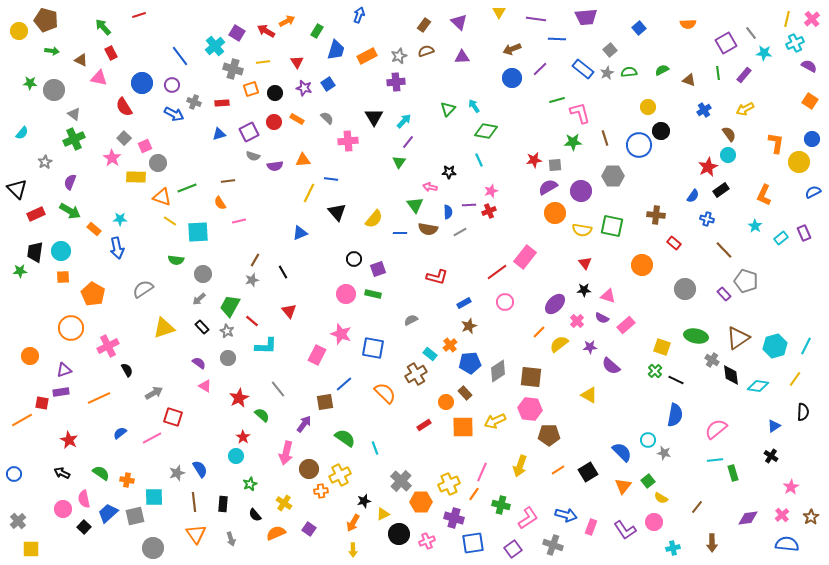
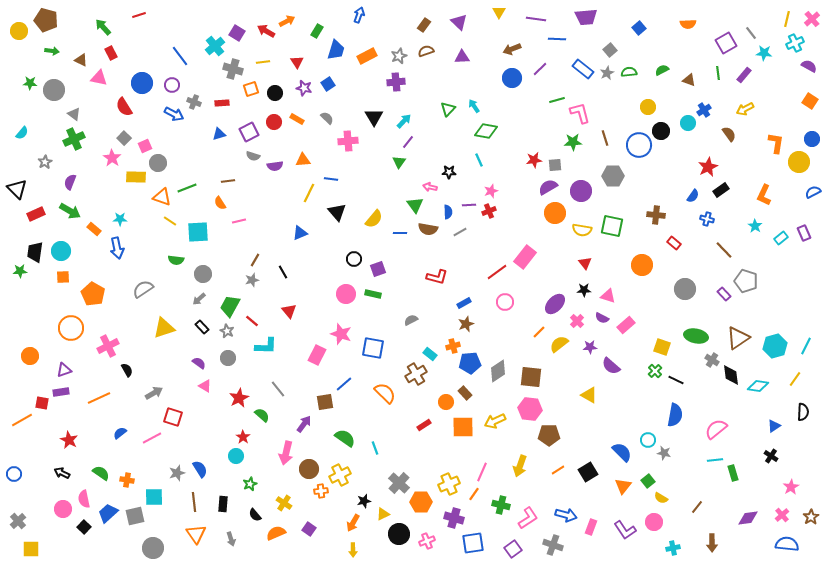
cyan circle at (728, 155): moved 40 px left, 32 px up
brown star at (469, 326): moved 3 px left, 2 px up
orange cross at (450, 345): moved 3 px right, 1 px down; rotated 24 degrees clockwise
gray cross at (401, 481): moved 2 px left, 2 px down
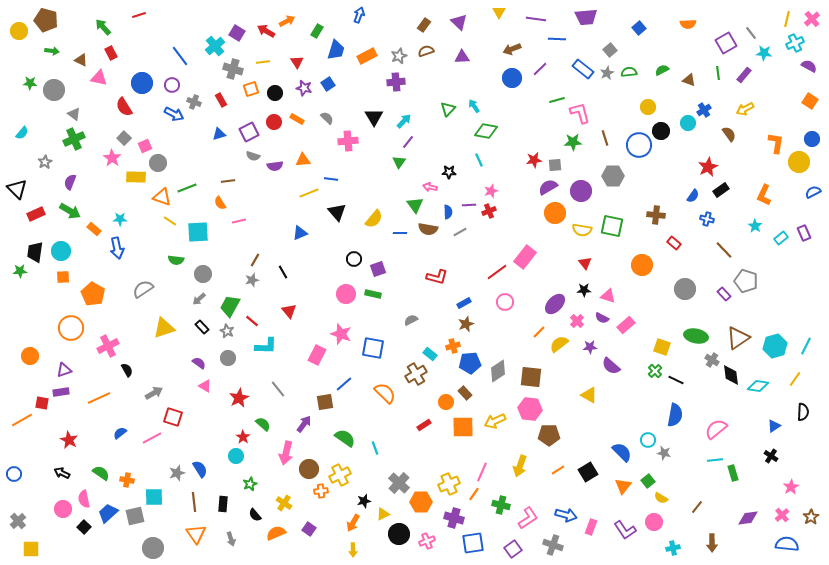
red rectangle at (222, 103): moved 1 px left, 3 px up; rotated 64 degrees clockwise
yellow line at (309, 193): rotated 42 degrees clockwise
green semicircle at (262, 415): moved 1 px right, 9 px down
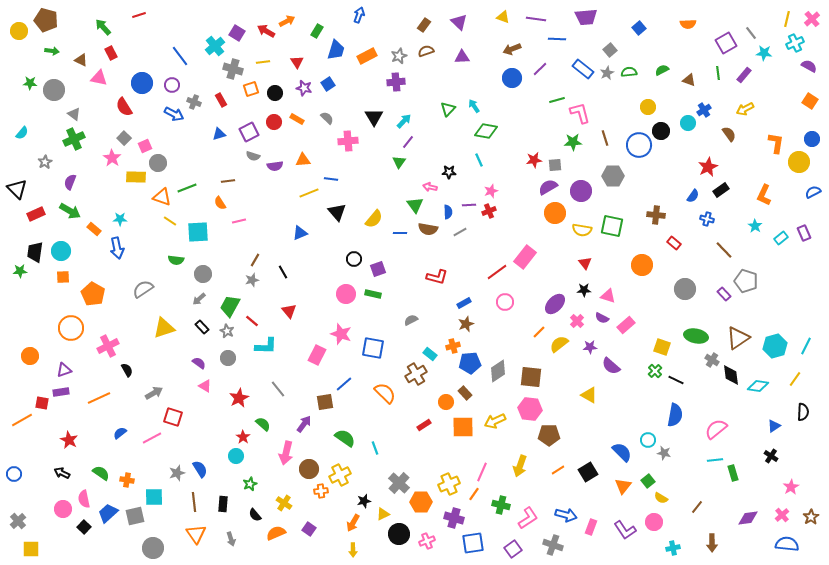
yellow triangle at (499, 12): moved 4 px right, 5 px down; rotated 40 degrees counterclockwise
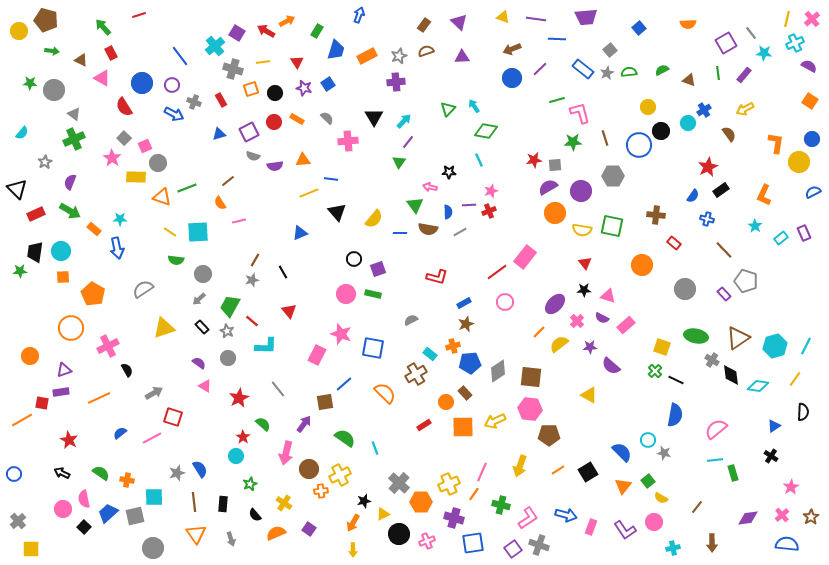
pink triangle at (99, 78): moved 3 px right; rotated 18 degrees clockwise
brown line at (228, 181): rotated 32 degrees counterclockwise
yellow line at (170, 221): moved 11 px down
gray cross at (553, 545): moved 14 px left
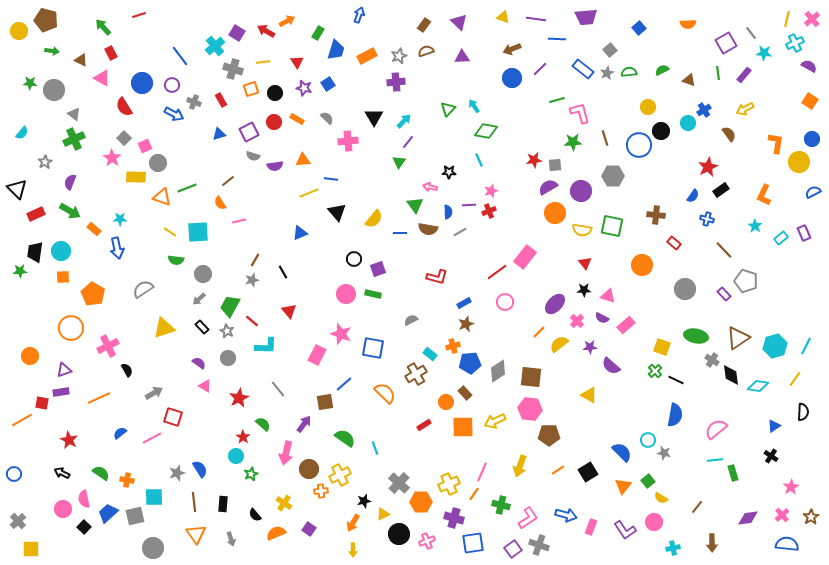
green rectangle at (317, 31): moved 1 px right, 2 px down
green star at (250, 484): moved 1 px right, 10 px up
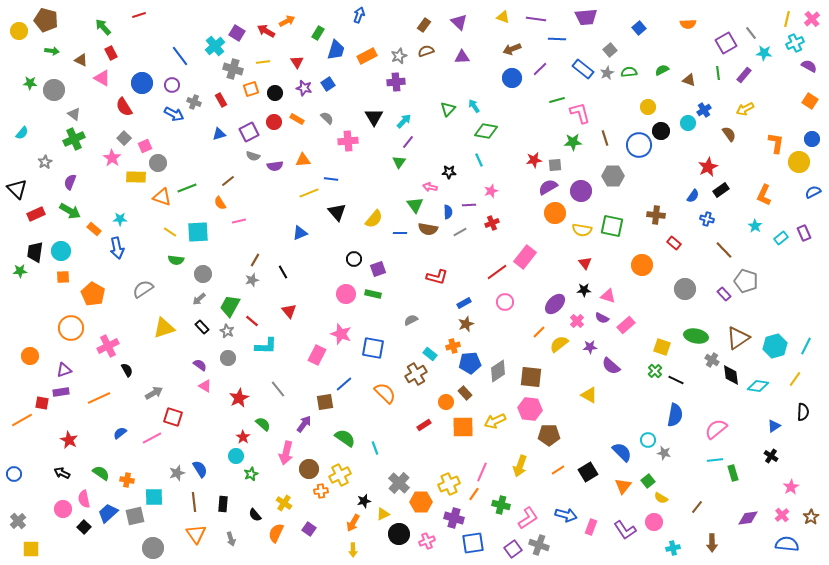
red cross at (489, 211): moved 3 px right, 12 px down
purple semicircle at (199, 363): moved 1 px right, 2 px down
orange semicircle at (276, 533): rotated 42 degrees counterclockwise
